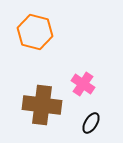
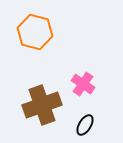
brown cross: rotated 27 degrees counterclockwise
black ellipse: moved 6 px left, 2 px down
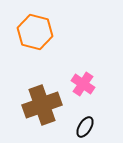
black ellipse: moved 2 px down
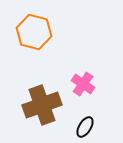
orange hexagon: moved 1 px left
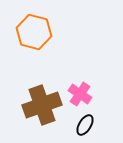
pink cross: moved 3 px left, 10 px down
black ellipse: moved 2 px up
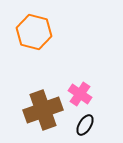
brown cross: moved 1 px right, 5 px down
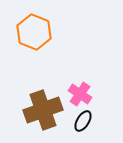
orange hexagon: rotated 8 degrees clockwise
black ellipse: moved 2 px left, 4 px up
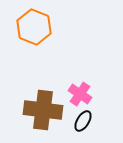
orange hexagon: moved 5 px up
brown cross: rotated 27 degrees clockwise
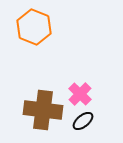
pink cross: rotated 10 degrees clockwise
black ellipse: rotated 20 degrees clockwise
